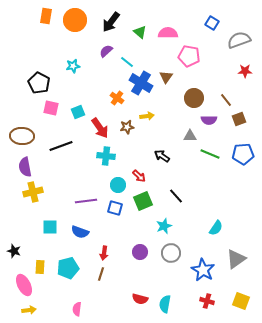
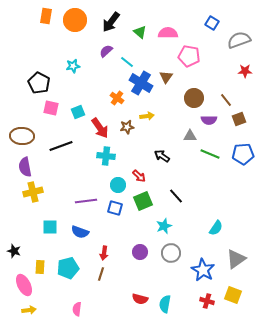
yellow square at (241, 301): moved 8 px left, 6 px up
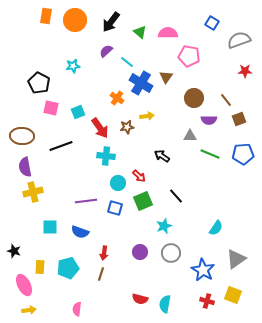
cyan circle at (118, 185): moved 2 px up
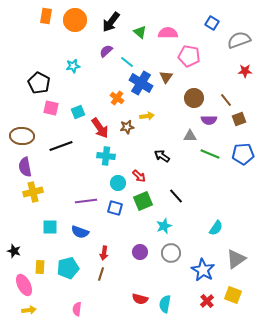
red cross at (207, 301): rotated 32 degrees clockwise
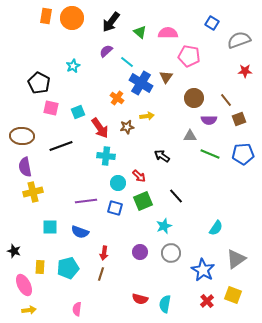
orange circle at (75, 20): moved 3 px left, 2 px up
cyan star at (73, 66): rotated 16 degrees counterclockwise
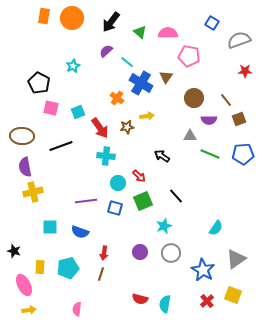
orange rectangle at (46, 16): moved 2 px left
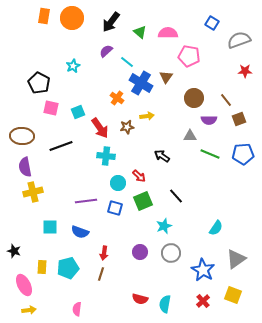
yellow rectangle at (40, 267): moved 2 px right
red cross at (207, 301): moved 4 px left
